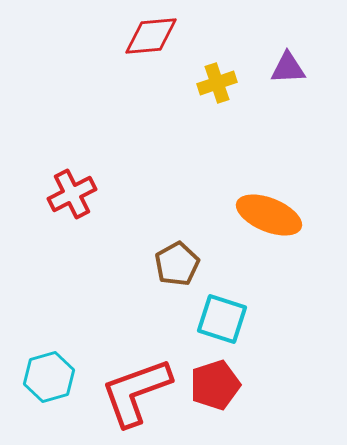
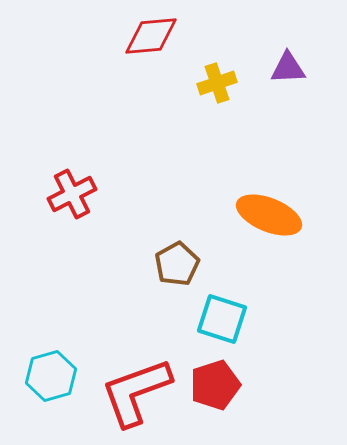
cyan hexagon: moved 2 px right, 1 px up
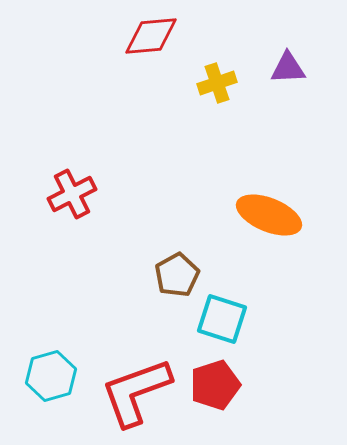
brown pentagon: moved 11 px down
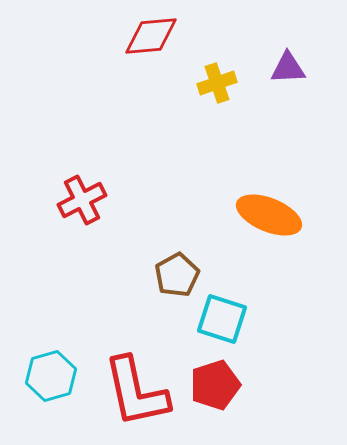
red cross: moved 10 px right, 6 px down
red L-shape: rotated 82 degrees counterclockwise
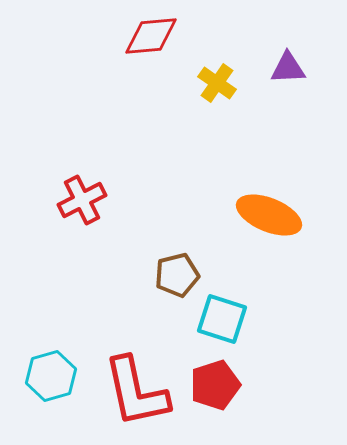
yellow cross: rotated 36 degrees counterclockwise
brown pentagon: rotated 15 degrees clockwise
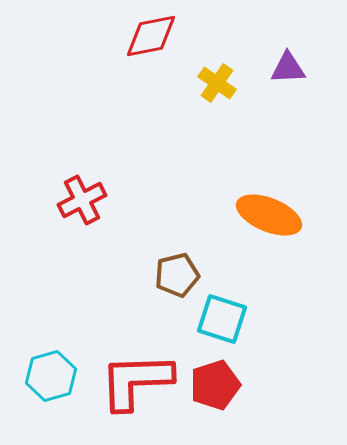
red diamond: rotated 6 degrees counterclockwise
red L-shape: moved 11 px up; rotated 100 degrees clockwise
